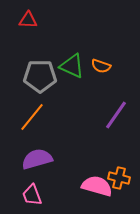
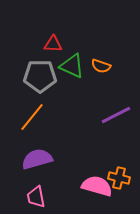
red triangle: moved 25 px right, 24 px down
purple line: rotated 28 degrees clockwise
pink trapezoid: moved 4 px right, 2 px down; rotated 10 degrees clockwise
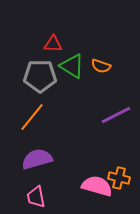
green triangle: rotated 8 degrees clockwise
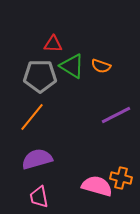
orange cross: moved 2 px right
pink trapezoid: moved 3 px right
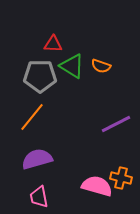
purple line: moved 9 px down
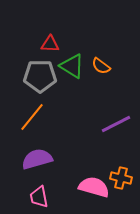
red triangle: moved 3 px left
orange semicircle: rotated 18 degrees clockwise
pink semicircle: moved 3 px left, 1 px down
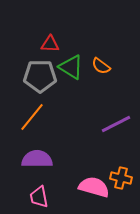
green triangle: moved 1 px left, 1 px down
purple semicircle: rotated 16 degrees clockwise
